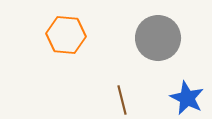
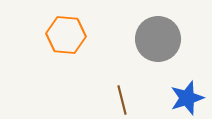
gray circle: moved 1 px down
blue star: rotated 28 degrees clockwise
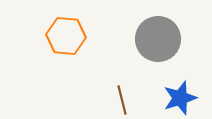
orange hexagon: moved 1 px down
blue star: moved 7 px left
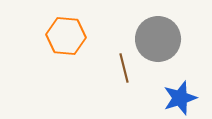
brown line: moved 2 px right, 32 px up
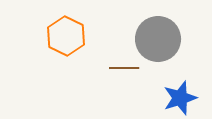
orange hexagon: rotated 21 degrees clockwise
brown line: rotated 76 degrees counterclockwise
